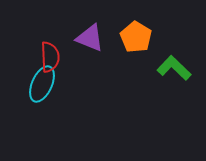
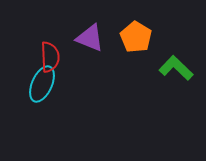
green L-shape: moved 2 px right
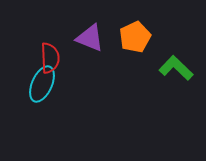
orange pentagon: moved 1 px left; rotated 16 degrees clockwise
red semicircle: moved 1 px down
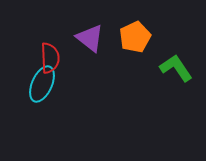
purple triangle: rotated 16 degrees clockwise
green L-shape: rotated 12 degrees clockwise
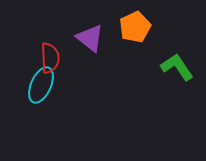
orange pentagon: moved 10 px up
green L-shape: moved 1 px right, 1 px up
cyan ellipse: moved 1 px left, 1 px down
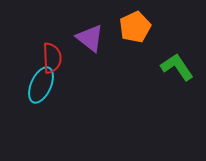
red semicircle: moved 2 px right
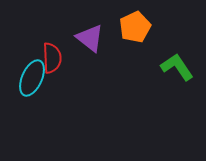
cyan ellipse: moved 9 px left, 7 px up
